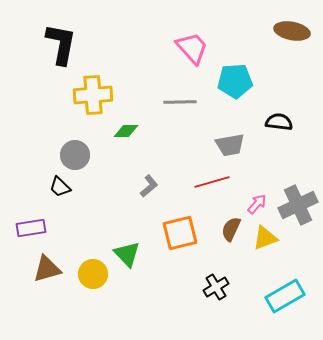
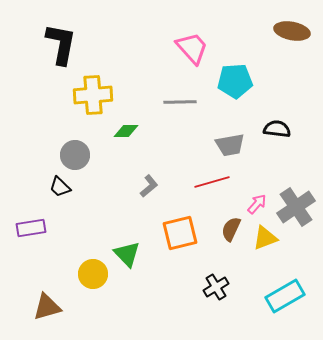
black semicircle: moved 2 px left, 7 px down
gray cross: moved 2 px left, 2 px down; rotated 9 degrees counterclockwise
brown triangle: moved 38 px down
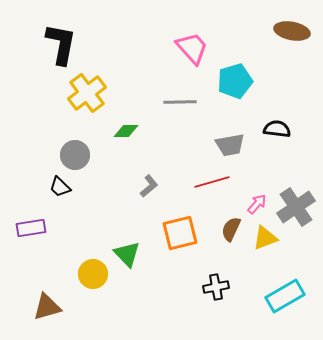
cyan pentagon: rotated 12 degrees counterclockwise
yellow cross: moved 6 px left, 2 px up; rotated 33 degrees counterclockwise
black cross: rotated 20 degrees clockwise
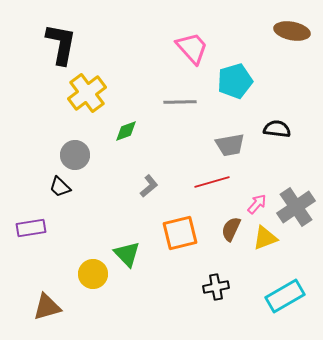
green diamond: rotated 20 degrees counterclockwise
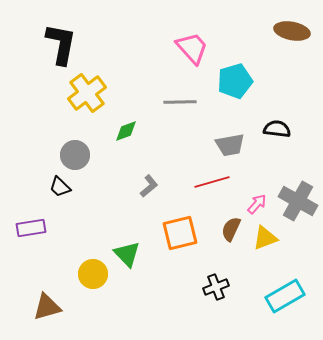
gray cross: moved 2 px right, 6 px up; rotated 27 degrees counterclockwise
black cross: rotated 10 degrees counterclockwise
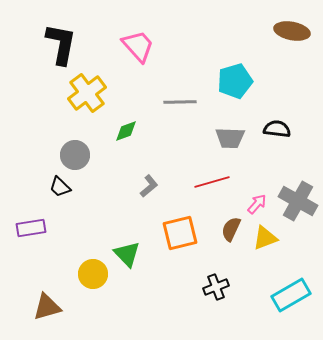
pink trapezoid: moved 54 px left, 2 px up
gray trapezoid: moved 7 px up; rotated 12 degrees clockwise
cyan rectangle: moved 6 px right, 1 px up
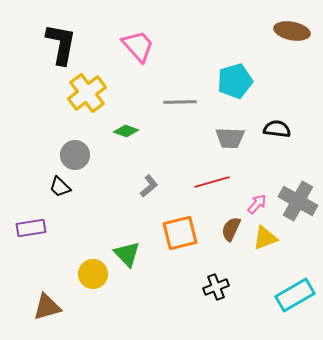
green diamond: rotated 40 degrees clockwise
cyan rectangle: moved 4 px right
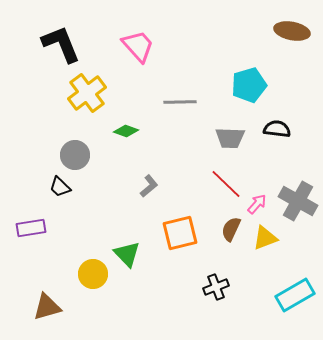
black L-shape: rotated 33 degrees counterclockwise
cyan pentagon: moved 14 px right, 4 px down
red line: moved 14 px right, 2 px down; rotated 60 degrees clockwise
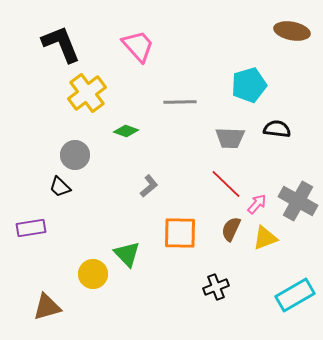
orange square: rotated 15 degrees clockwise
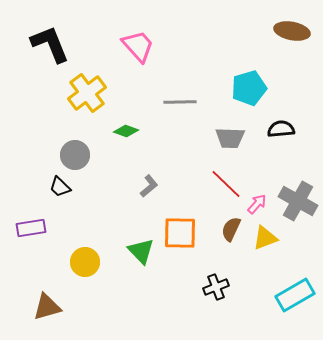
black L-shape: moved 11 px left
cyan pentagon: moved 3 px down
black semicircle: moved 4 px right; rotated 12 degrees counterclockwise
green triangle: moved 14 px right, 3 px up
yellow circle: moved 8 px left, 12 px up
